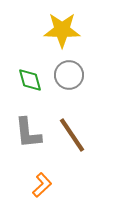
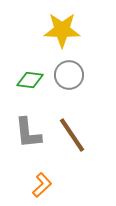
green diamond: rotated 68 degrees counterclockwise
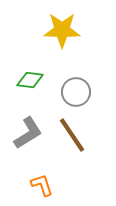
gray circle: moved 7 px right, 17 px down
gray L-shape: rotated 116 degrees counterclockwise
orange L-shape: rotated 65 degrees counterclockwise
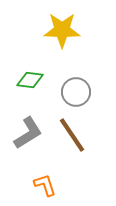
orange L-shape: moved 3 px right
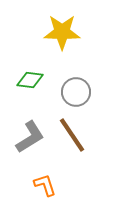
yellow star: moved 2 px down
gray L-shape: moved 2 px right, 4 px down
